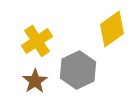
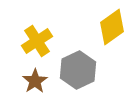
yellow diamond: moved 2 px up
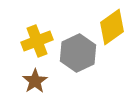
yellow cross: rotated 12 degrees clockwise
gray hexagon: moved 17 px up
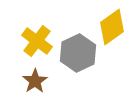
yellow cross: rotated 32 degrees counterclockwise
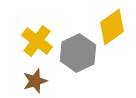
brown star: rotated 15 degrees clockwise
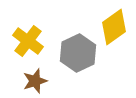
yellow diamond: moved 2 px right
yellow cross: moved 9 px left
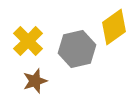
yellow cross: rotated 8 degrees clockwise
gray hexagon: moved 1 px left, 4 px up; rotated 12 degrees clockwise
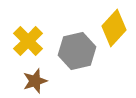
yellow diamond: moved 1 px down; rotated 12 degrees counterclockwise
gray hexagon: moved 2 px down
